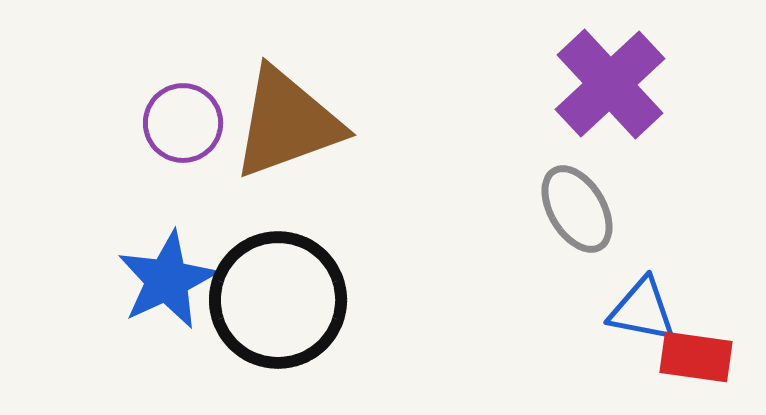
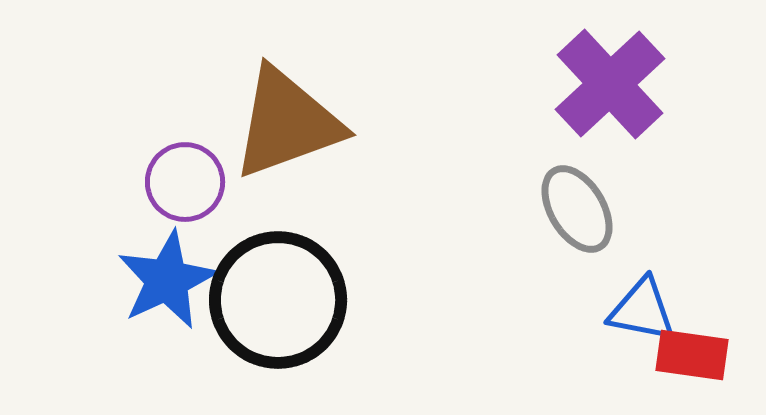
purple circle: moved 2 px right, 59 px down
red rectangle: moved 4 px left, 2 px up
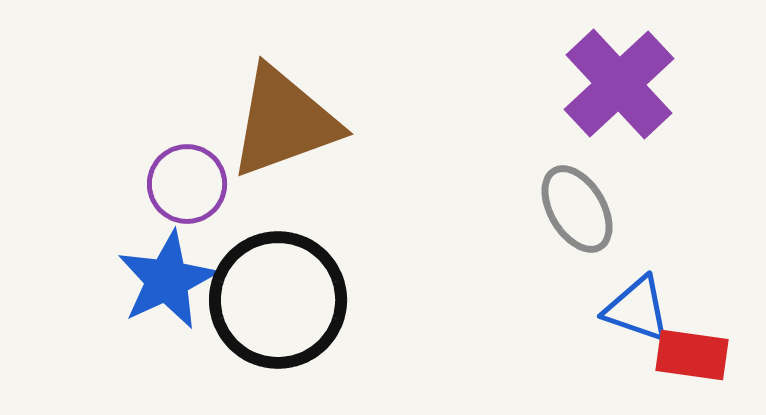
purple cross: moved 9 px right
brown triangle: moved 3 px left, 1 px up
purple circle: moved 2 px right, 2 px down
blue triangle: moved 5 px left, 1 px up; rotated 8 degrees clockwise
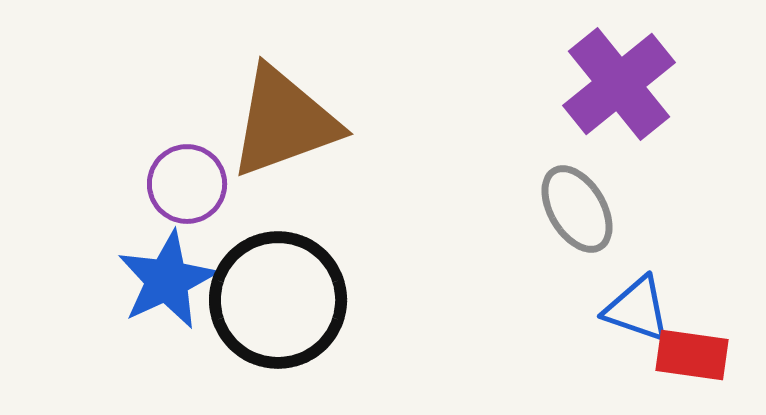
purple cross: rotated 4 degrees clockwise
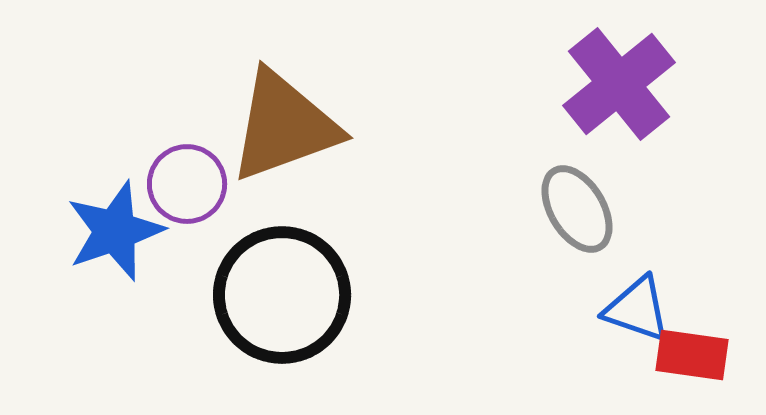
brown triangle: moved 4 px down
blue star: moved 52 px left, 49 px up; rotated 6 degrees clockwise
black circle: moved 4 px right, 5 px up
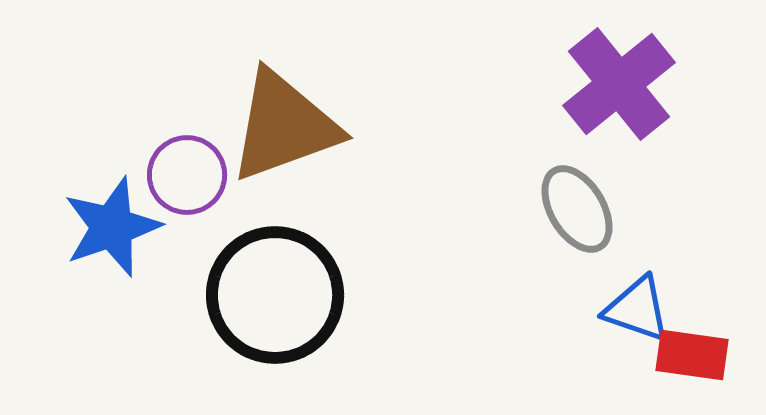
purple circle: moved 9 px up
blue star: moved 3 px left, 4 px up
black circle: moved 7 px left
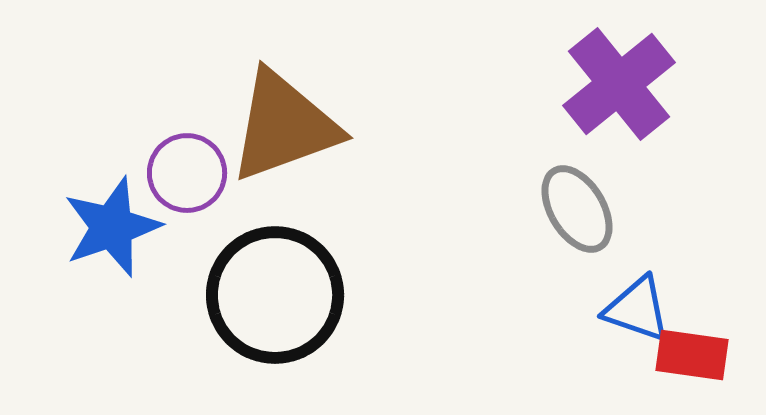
purple circle: moved 2 px up
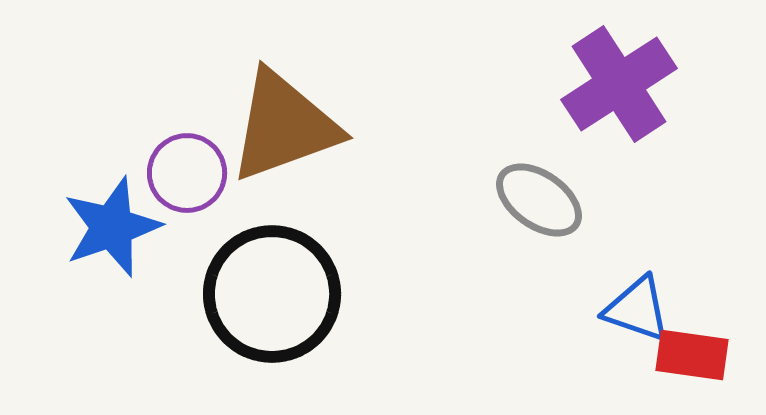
purple cross: rotated 6 degrees clockwise
gray ellipse: moved 38 px left, 9 px up; rotated 24 degrees counterclockwise
black circle: moved 3 px left, 1 px up
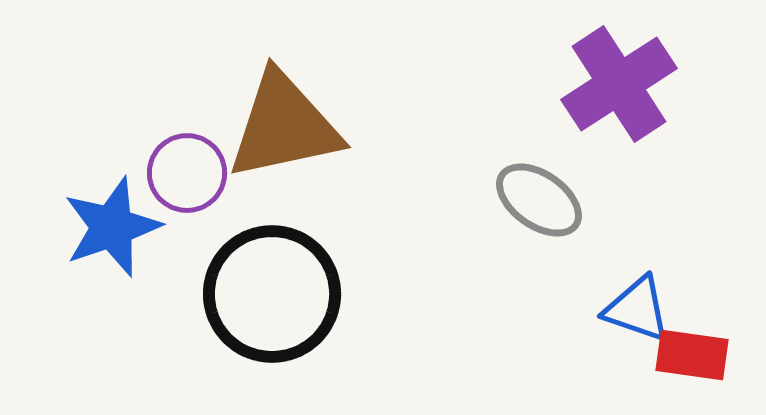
brown triangle: rotated 8 degrees clockwise
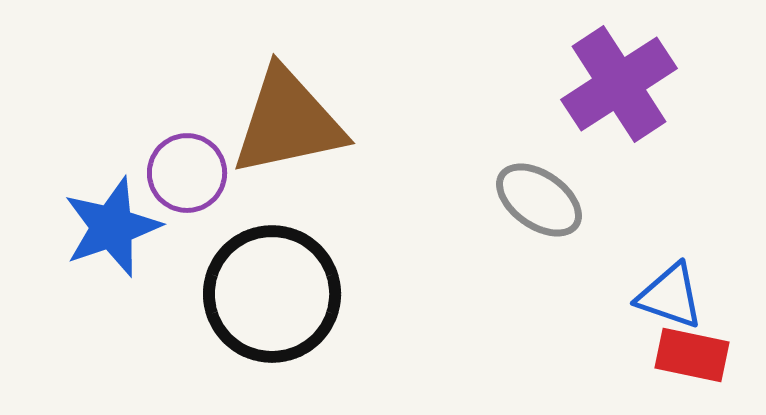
brown triangle: moved 4 px right, 4 px up
blue triangle: moved 33 px right, 13 px up
red rectangle: rotated 4 degrees clockwise
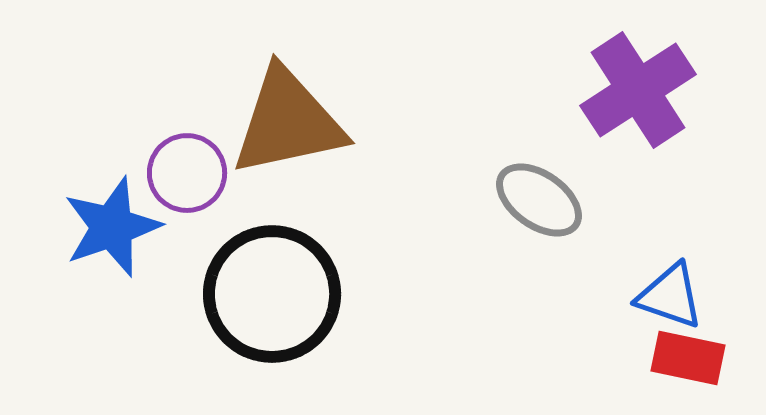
purple cross: moved 19 px right, 6 px down
red rectangle: moved 4 px left, 3 px down
